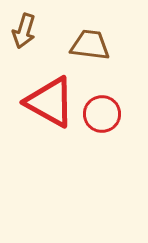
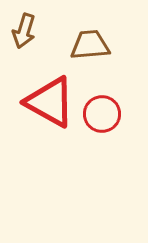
brown trapezoid: rotated 12 degrees counterclockwise
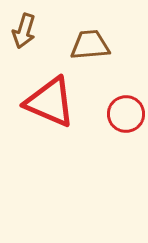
red triangle: rotated 6 degrees counterclockwise
red circle: moved 24 px right
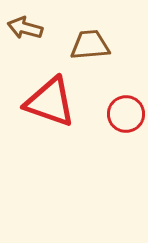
brown arrow: moved 1 px right, 3 px up; rotated 88 degrees clockwise
red triangle: rotated 4 degrees counterclockwise
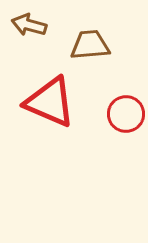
brown arrow: moved 4 px right, 3 px up
red triangle: rotated 4 degrees clockwise
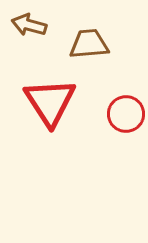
brown trapezoid: moved 1 px left, 1 px up
red triangle: rotated 34 degrees clockwise
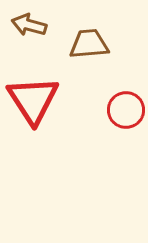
red triangle: moved 17 px left, 2 px up
red circle: moved 4 px up
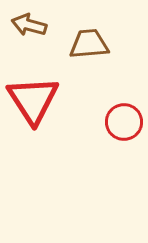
red circle: moved 2 px left, 12 px down
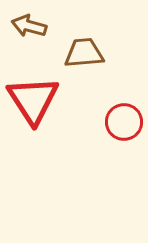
brown arrow: moved 1 px down
brown trapezoid: moved 5 px left, 9 px down
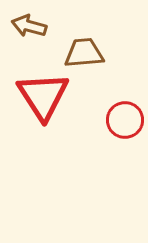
red triangle: moved 10 px right, 4 px up
red circle: moved 1 px right, 2 px up
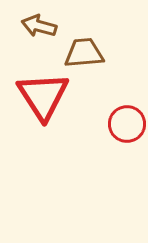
brown arrow: moved 10 px right
red circle: moved 2 px right, 4 px down
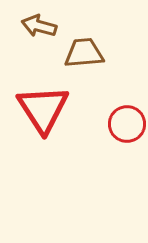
red triangle: moved 13 px down
